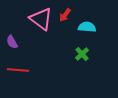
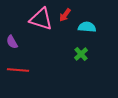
pink triangle: rotated 20 degrees counterclockwise
green cross: moved 1 px left
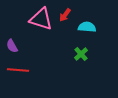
purple semicircle: moved 4 px down
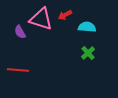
red arrow: rotated 24 degrees clockwise
purple semicircle: moved 8 px right, 14 px up
green cross: moved 7 px right, 1 px up
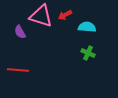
pink triangle: moved 3 px up
green cross: rotated 24 degrees counterclockwise
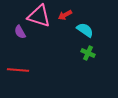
pink triangle: moved 2 px left
cyan semicircle: moved 2 px left, 3 px down; rotated 30 degrees clockwise
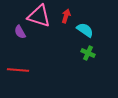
red arrow: moved 1 px right, 1 px down; rotated 136 degrees clockwise
